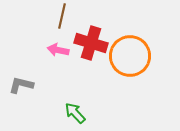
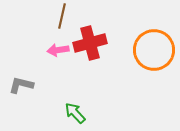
red cross: moved 1 px left; rotated 32 degrees counterclockwise
pink arrow: rotated 20 degrees counterclockwise
orange circle: moved 24 px right, 6 px up
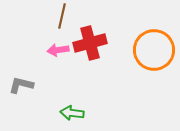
green arrow: moved 3 px left; rotated 40 degrees counterclockwise
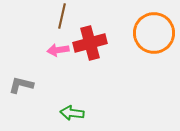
orange circle: moved 17 px up
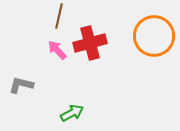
brown line: moved 3 px left
orange circle: moved 3 px down
pink arrow: moved 1 px left; rotated 55 degrees clockwise
green arrow: rotated 145 degrees clockwise
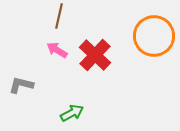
red cross: moved 5 px right, 12 px down; rotated 32 degrees counterclockwise
pink arrow: rotated 15 degrees counterclockwise
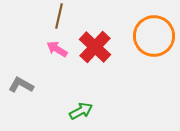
pink arrow: moved 1 px up
red cross: moved 8 px up
gray L-shape: rotated 15 degrees clockwise
green arrow: moved 9 px right, 2 px up
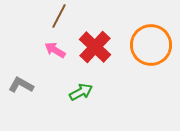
brown line: rotated 15 degrees clockwise
orange circle: moved 3 px left, 9 px down
pink arrow: moved 2 px left, 1 px down
green arrow: moved 19 px up
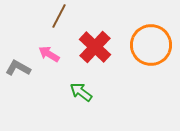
pink arrow: moved 6 px left, 4 px down
gray L-shape: moved 3 px left, 17 px up
green arrow: rotated 115 degrees counterclockwise
